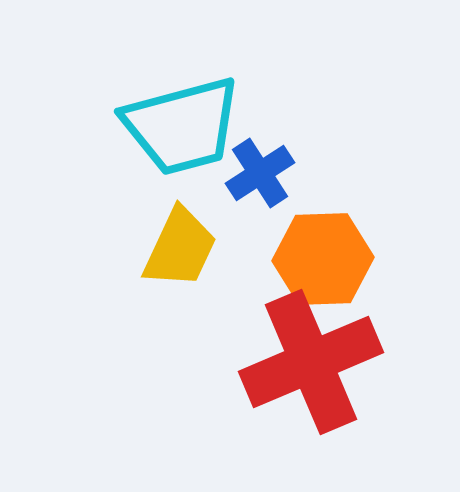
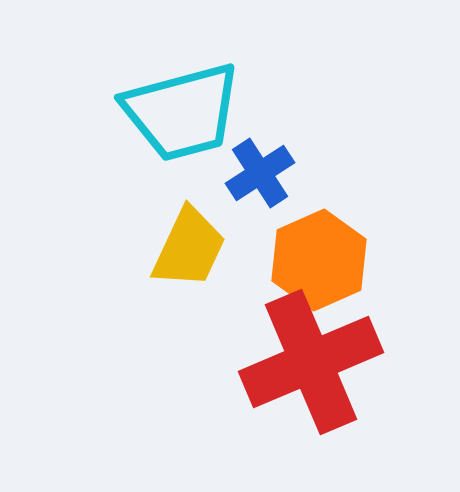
cyan trapezoid: moved 14 px up
yellow trapezoid: moved 9 px right
orange hexagon: moved 4 px left, 1 px down; rotated 22 degrees counterclockwise
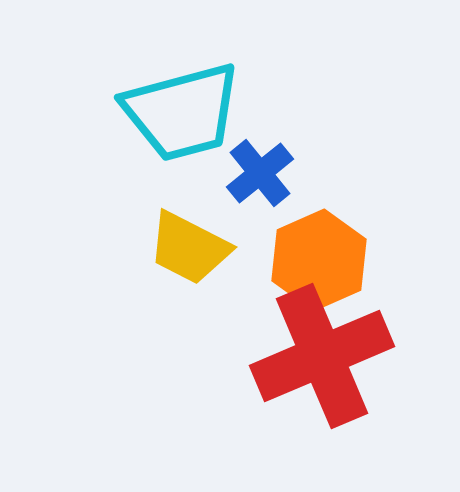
blue cross: rotated 6 degrees counterclockwise
yellow trapezoid: rotated 92 degrees clockwise
red cross: moved 11 px right, 6 px up
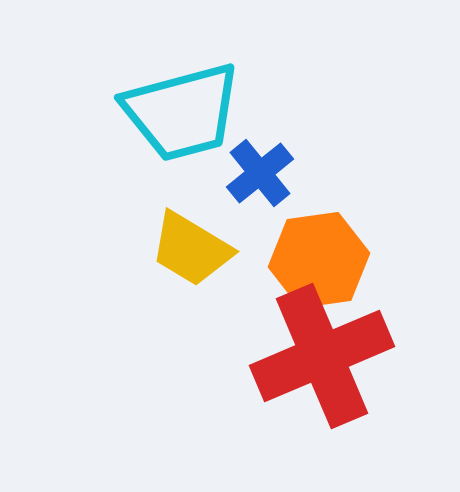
yellow trapezoid: moved 2 px right, 1 px down; rotated 4 degrees clockwise
orange hexagon: rotated 16 degrees clockwise
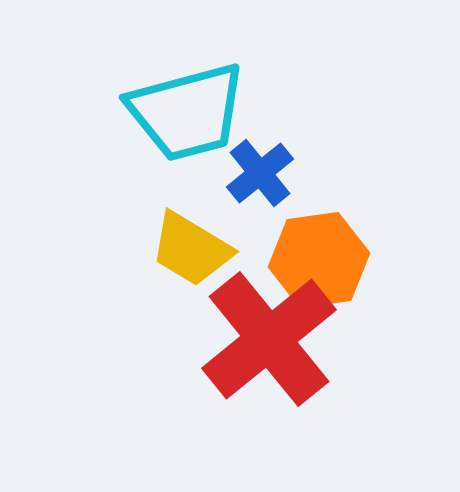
cyan trapezoid: moved 5 px right
red cross: moved 53 px left, 17 px up; rotated 16 degrees counterclockwise
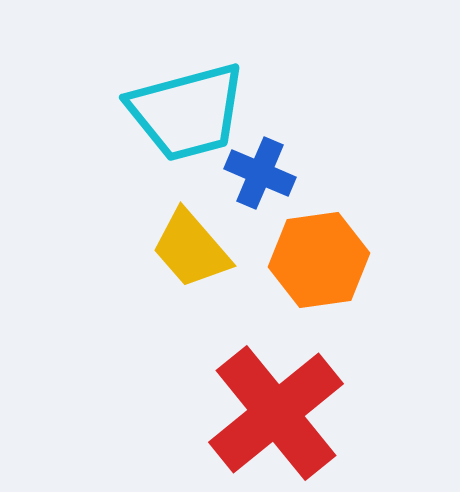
blue cross: rotated 28 degrees counterclockwise
yellow trapezoid: rotated 18 degrees clockwise
red cross: moved 7 px right, 74 px down
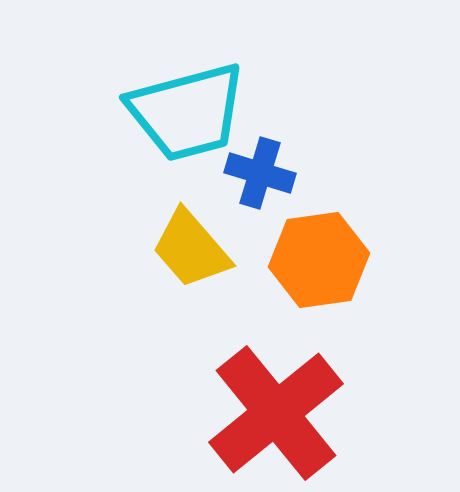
blue cross: rotated 6 degrees counterclockwise
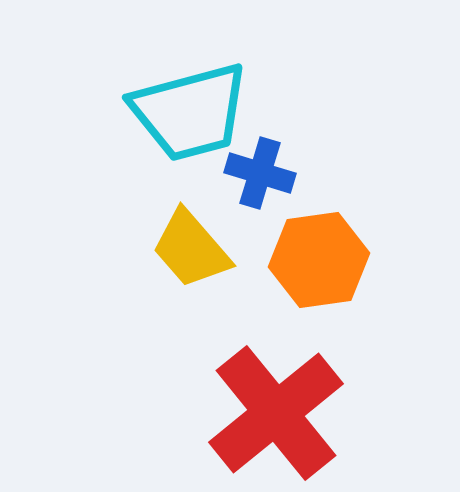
cyan trapezoid: moved 3 px right
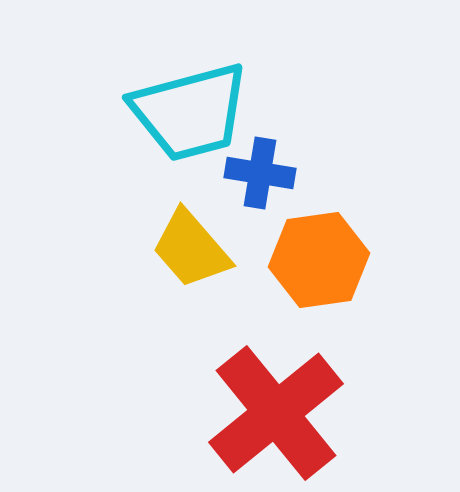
blue cross: rotated 8 degrees counterclockwise
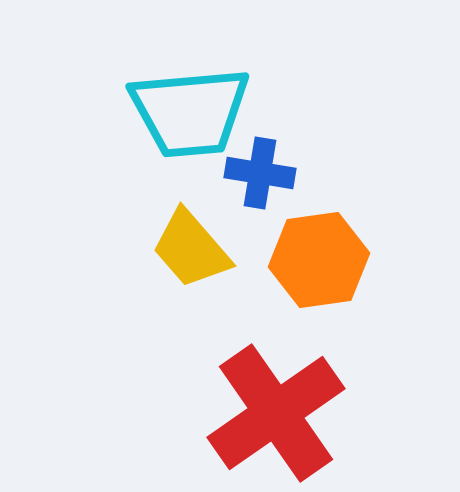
cyan trapezoid: rotated 10 degrees clockwise
red cross: rotated 4 degrees clockwise
